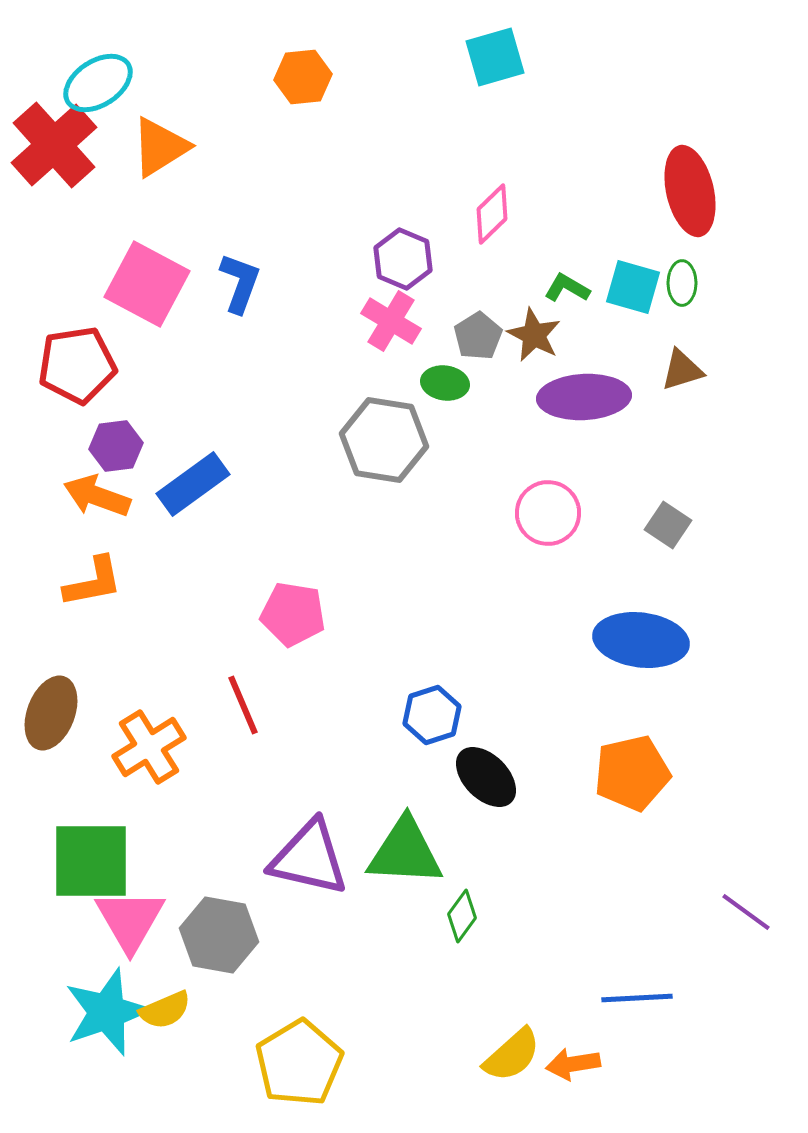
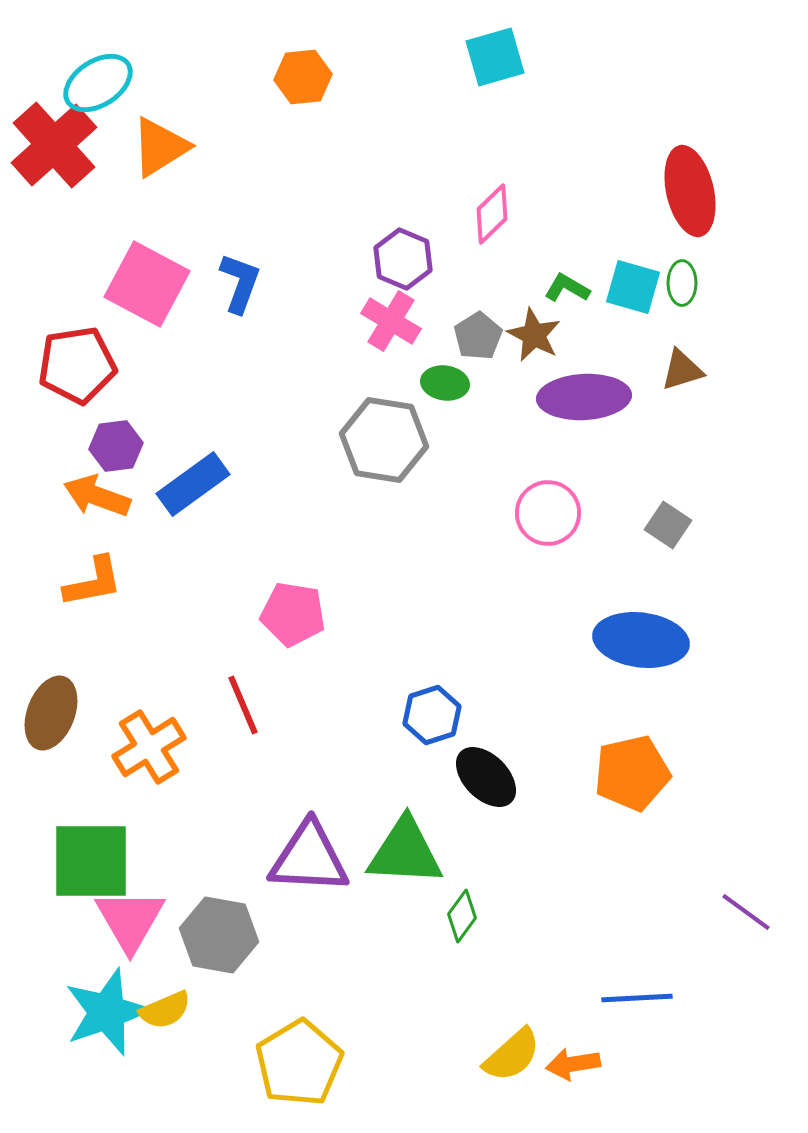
purple triangle at (309, 858): rotated 10 degrees counterclockwise
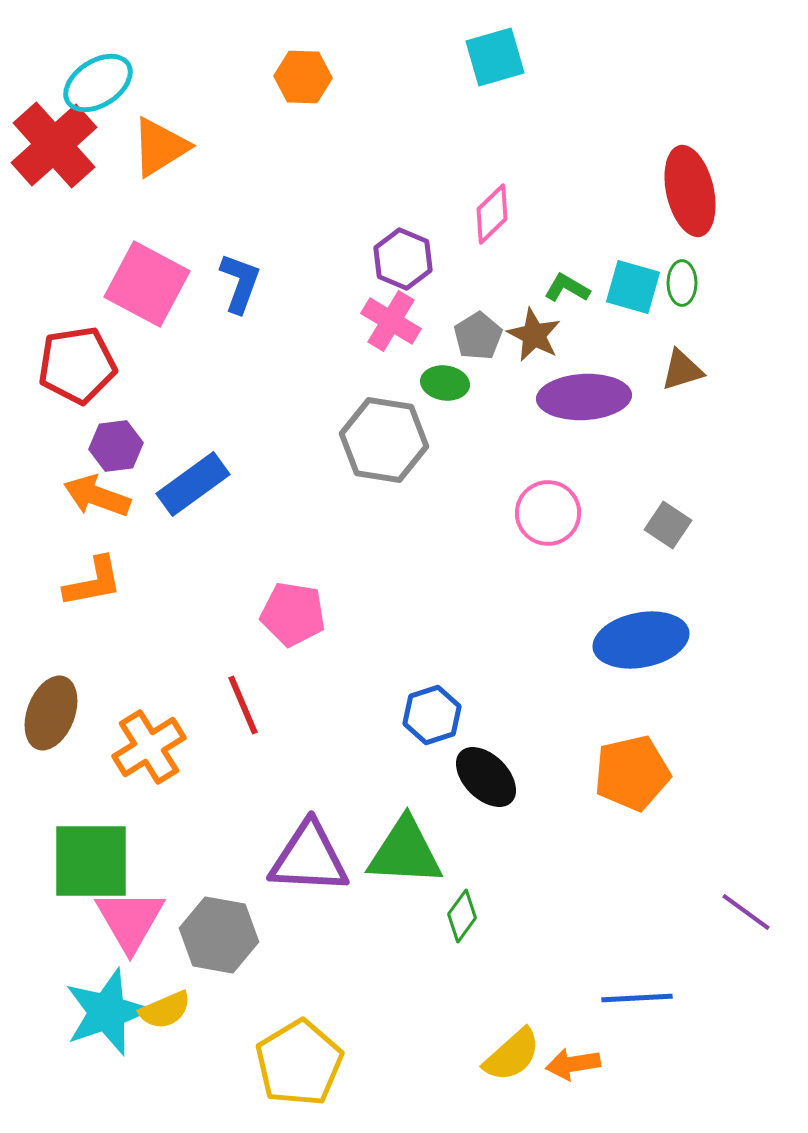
orange hexagon at (303, 77): rotated 8 degrees clockwise
blue ellipse at (641, 640): rotated 18 degrees counterclockwise
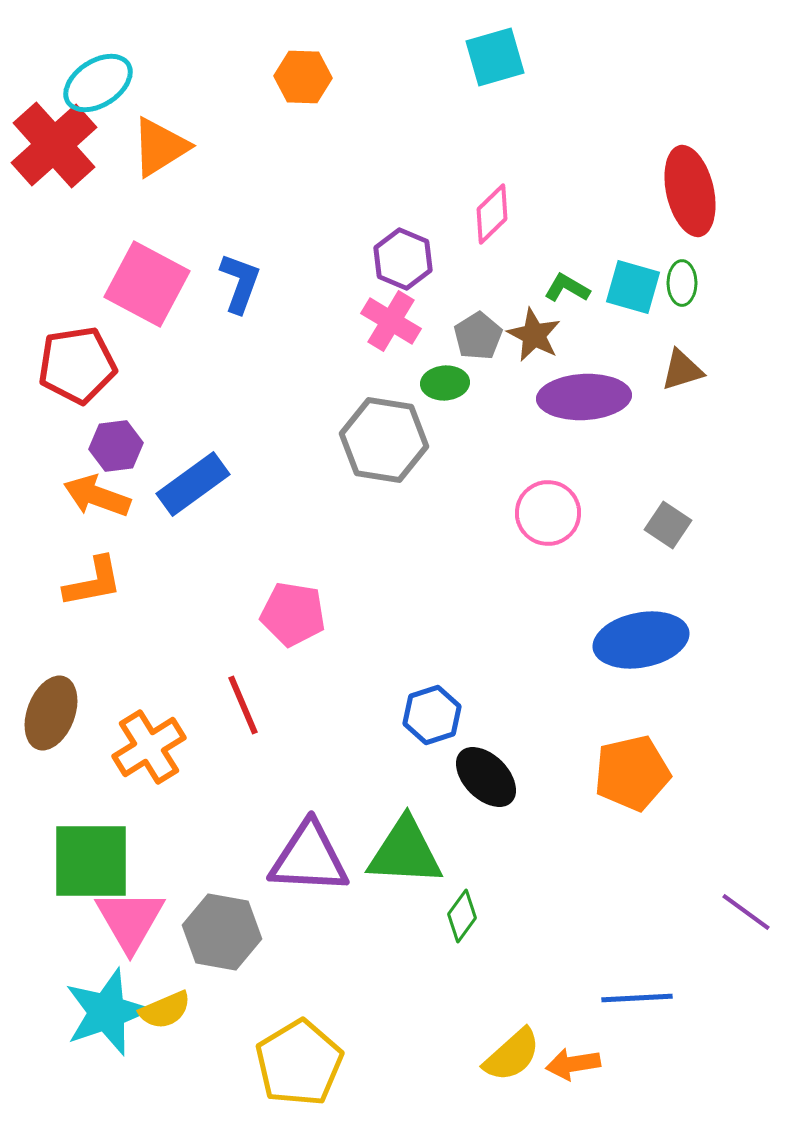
green ellipse at (445, 383): rotated 12 degrees counterclockwise
gray hexagon at (219, 935): moved 3 px right, 3 px up
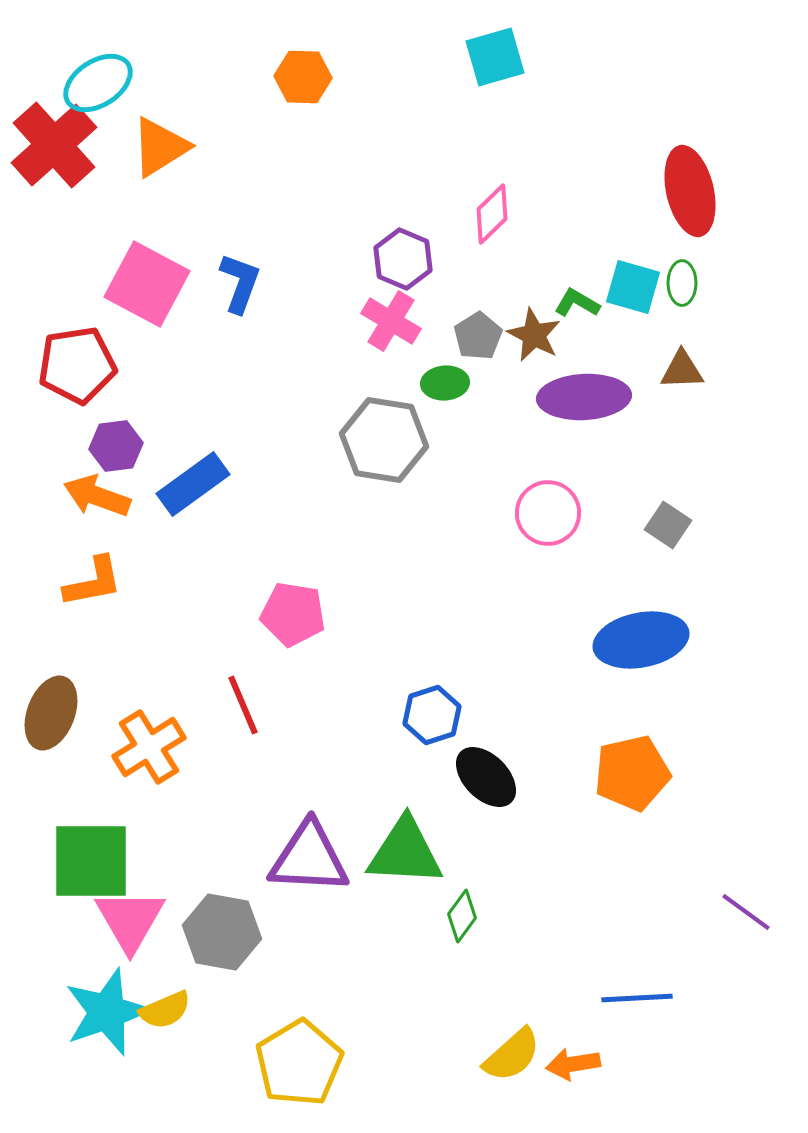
green L-shape at (567, 288): moved 10 px right, 15 px down
brown triangle at (682, 370): rotated 15 degrees clockwise
